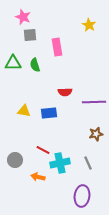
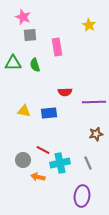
gray circle: moved 8 px right
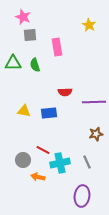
gray line: moved 1 px left, 1 px up
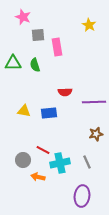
gray square: moved 8 px right
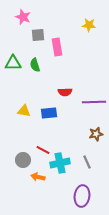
yellow star: rotated 24 degrees counterclockwise
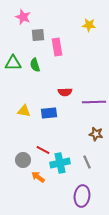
brown star: rotated 24 degrees clockwise
orange arrow: rotated 24 degrees clockwise
